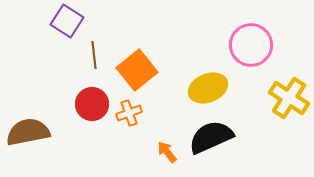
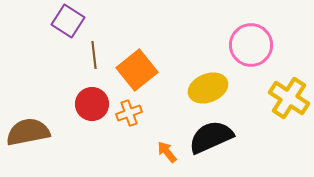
purple square: moved 1 px right
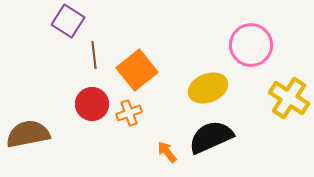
brown semicircle: moved 2 px down
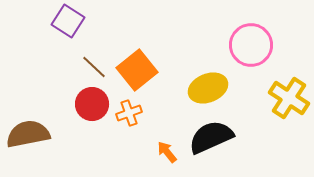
brown line: moved 12 px down; rotated 40 degrees counterclockwise
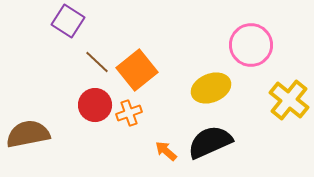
brown line: moved 3 px right, 5 px up
yellow ellipse: moved 3 px right
yellow cross: moved 2 px down; rotated 6 degrees clockwise
red circle: moved 3 px right, 1 px down
black semicircle: moved 1 px left, 5 px down
orange arrow: moved 1 px left, 1 px up; rotated 10 degrees counterclockwise
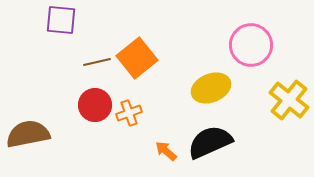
purple square: moved 7 px left, 1 px up; rotated 28 degrees counterclockwise
brown line: rotated 56 degrees counterclockwise
orange square: moved 12 px up
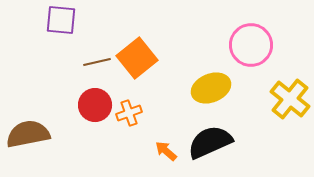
yellow cross: moved 1 px right, 1 px up
